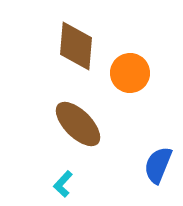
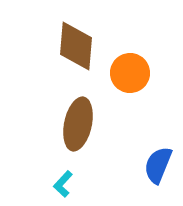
brown ellipse: rotated 57 degrees clockwise
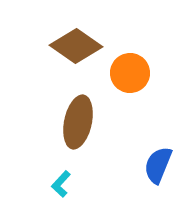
brown diamond: rotated 60 degrees counterclockwise
brown ellipse: moved 2 px up
cyan L-shape: moved 2 px left
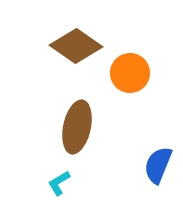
brown ellipse: moved 1 px left, 5 px down
cyan L-shape: moved 2 px left, 1 px up; rotated 16 degrees clockwise
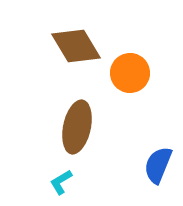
brown diamond: rotated 24 degrees clockwise
cyan L-shape: moved 2 px right, 1 px up
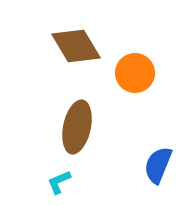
orange circle: moved 5 px right
cyan L-shape: moved 2 px left; rotated 8 degrees clockwise
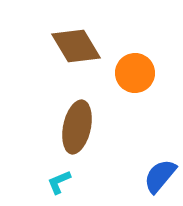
blue semicircle: moved 2 px right, 11 px down; rotated 18 degrees clockwise
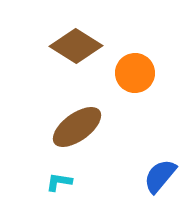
brown diamond: rotated 27 degrees counterclockwise
brown ellipse: rotated 42 degrees clockwise
cyan L-shape: rotated 32 degrees clockwise
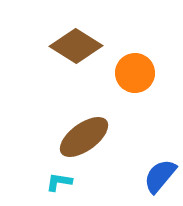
brown ellipse: moved 7 px right, 10 px down
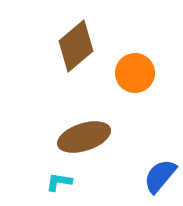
brown diamond: rotated 72 degrees counterclockwise
brown ellipse: rotated 18 degrees clockwise
